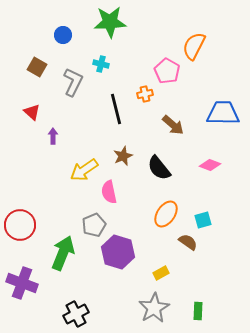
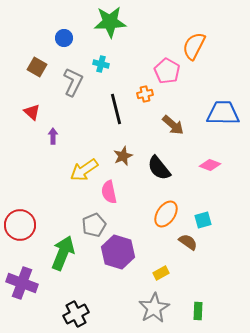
blue circle: moved 1 px right, 3 px down
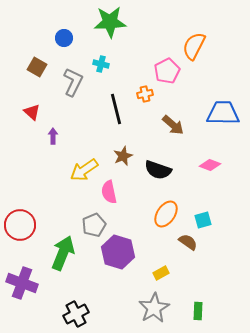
pink pentagon: rotated 15 degrees clockwise
black semicircle: moved 1 px left, 2 px down; rotated 32 degrees counterclockwise
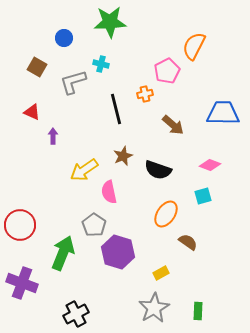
gray L-shape: rotated 132 degrees counterclockwise
red triangle: rotated 18 degrees counterclockwise
cyan square: moved 24 px up
gray pentagon: rotated 15 degrees counterclockwise
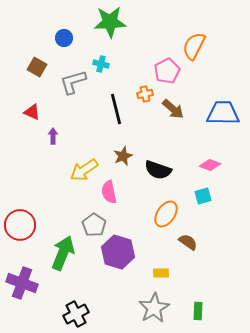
brown arrow: moved 16 px up
yellow rectangle: rotated 28 degrees clockwise
